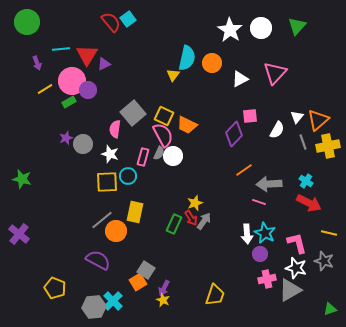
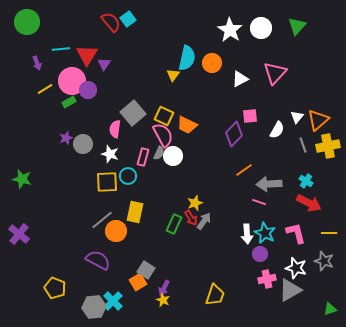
purple triangle at (104, 64): rotated 32 degrees counterclockwise
gray line at (303, 142): moved 3 px down
yellow line at (329, 233): rotated 14 degrees counterclockwise
pink L-shape at (297, 243): moved 1 px left, 10 px up
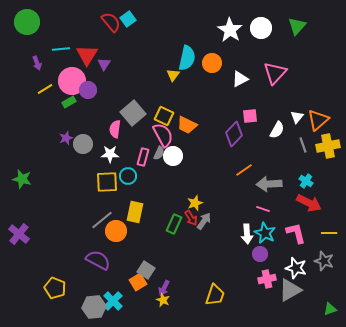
white star at (110, 154): rotated 18 degrees counterclockwise
pink line at (259, 202): moved 4 px right, 7 px down
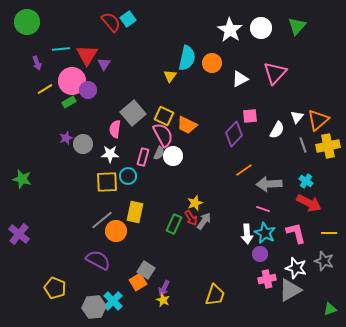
yellow triangle at (173, 75): moved 3 px left, 1 px down
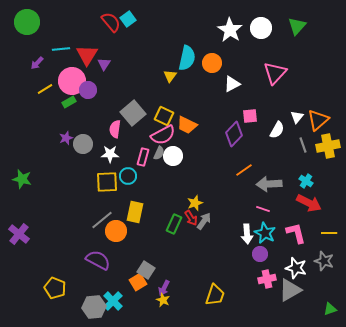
purple arrow at (37, 63): rotated 64 degrees clockwise
white triangle at (240, 79): moved 8 px left, 5 px down
pink semicircle at (163, 135): rotated 90 degrees clockwise
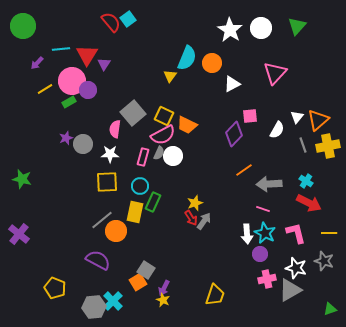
green circle at (27, 22): moved 4 px left, 4 px down
cyan semicircle at (187, 58): rotated 10 degrees clockwise
cyan circle at (128, 176): moved 12 px right, 10 px down
green rectangle at (174, 224): moved 21 px left, 22 px up
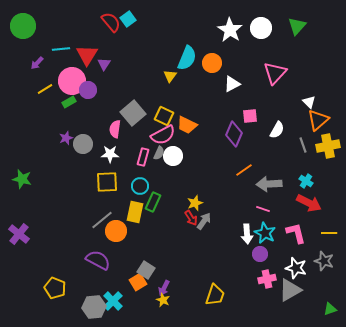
white triangle at (297, 117): moved 12 px right, 15 px up; rotated 24 degrees counterclockwise
purple diamond at (234, 134): rotated 20 degrees counterclockwise
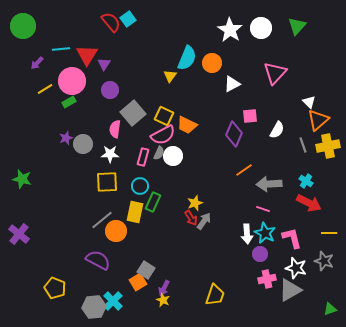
purple circle at (88, 90): moved 22 px right
pink L-shape at (296, 233): moved 4 px left, 5 px down
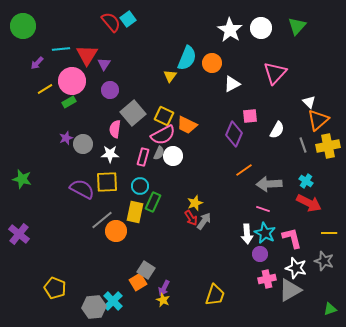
purple semicircle at (98, 260): moved 16 px left, 71 px up
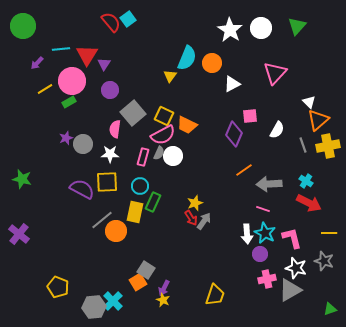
yellow pentagon at (55, 288): moved 3 px right, 1 px up
